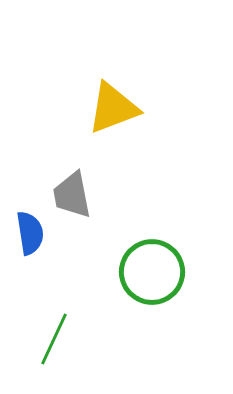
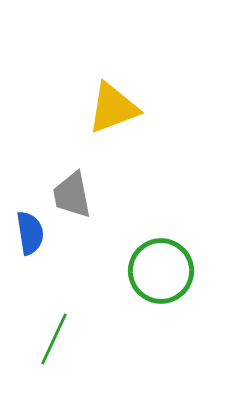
green circle: moved 9 px right, 1 px up
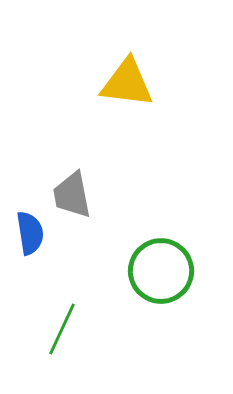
yellow triangle: moved 14 px right, 25 px up; rotated 28 degrees clockwise
green line: moved 8 px right, 10 px up
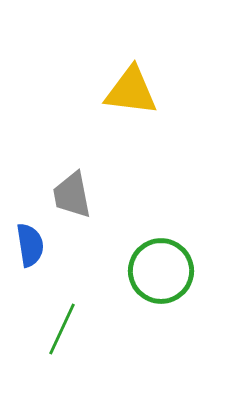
yellow triangle: moved 4 px right, 8 px down
blue semicircle: moved 12 px down
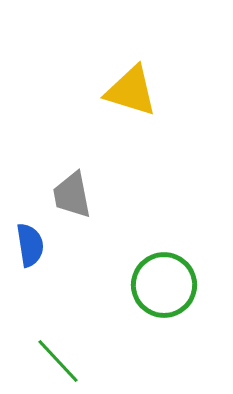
yellow triangle: rotated 10 degrees clockwise
green circle: moved 3 px right, 14 px down
green line: moved 4 px left, 32 px down; rotated 68 degrees counterclockwise
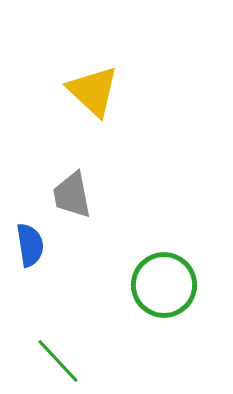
yellow triangle: moved 38 px left; rotated 26 degrees clockwise
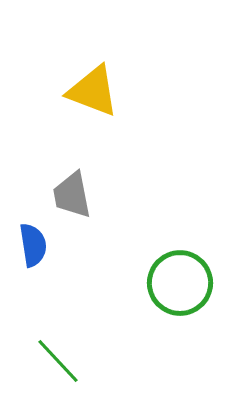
yellow triangle: rotated 22 degrees counterclockwise
blue semicircle: moved 3 px right
green circle: moved 16 px right, 2 px up
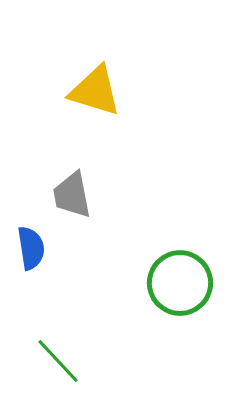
yellow triangle: moved 2 px right; rotated 4 degrees counterclockwise
blue semicircle: moved 2 px left, 3 px down
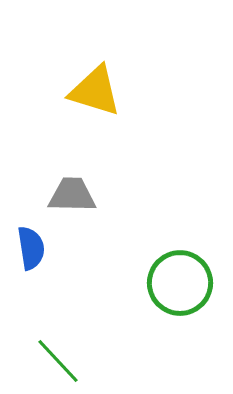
gray trapezoid: rotated 102 degrees clockwise
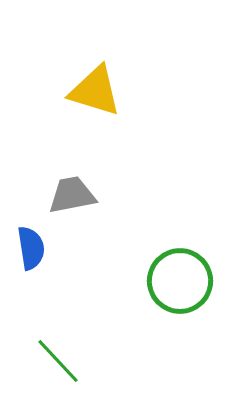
gray trapezoid: rotated 12 degrees counterclockwise
green circle: moved 2 px up
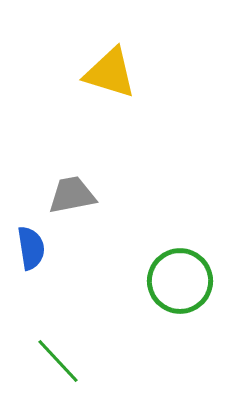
yellow triangle: moved 15 px right, 18 px up
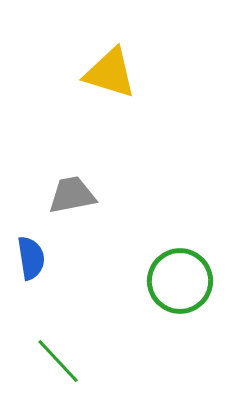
blue semicircle: moved 10 px down
